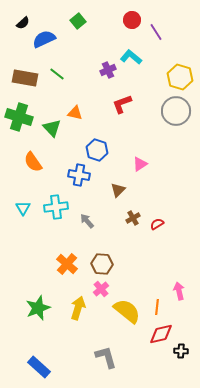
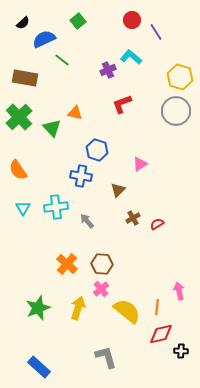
green line: moved 5 px right, 14 px up
green cross: rotated 28 degrees clockwise
orange semicircle: moved 15 px left, 8 px down
blue cross: moved 2 px right, 1 px down
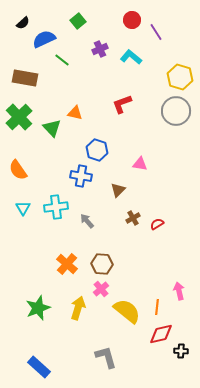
purple cross: moved 8 px left, 21 px up
pink triangle: rotated 42 degrees clockwise
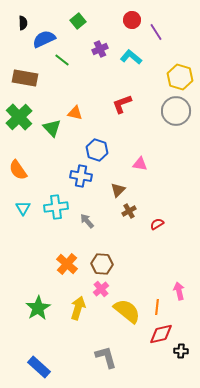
black semicircle: rotated 48 degrees counterclockwise
brown cross: moved 4 px left, 7 px up
green star: rotated 10 degrees counterclockwise
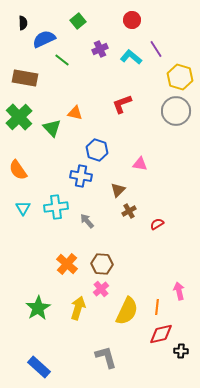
purple line: moved 17 px down
yellow semicircle: rotated 76 degrees clockwise
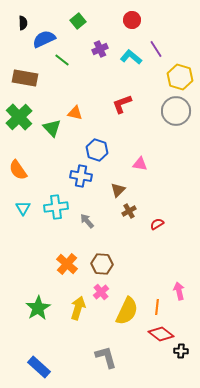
pink cross: moved 3 px down
red diamond: rotated 50 degrees clockwise
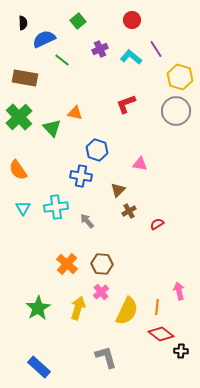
red L-shape: moved 4 px right
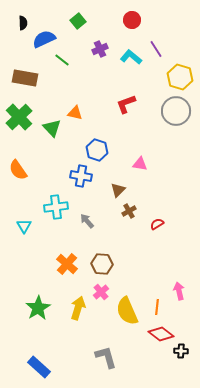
cyan triangle: moved 1 px right, 18 px down
yellow semicircle: rotated 132 degrees clockwise
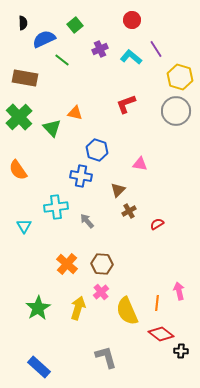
green square: moved 3 px left, 4 px down
orange line: moved 4 px up
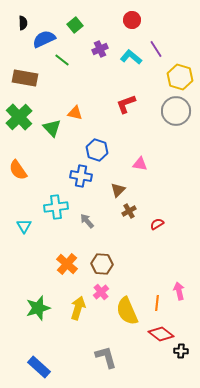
green star: rotated 15 degrees clockwise
